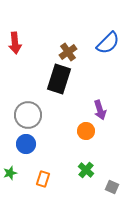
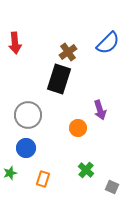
orange circle: moved 8 px left, 3 px up
blue circle: moved 4 px down
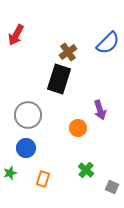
red arrow: moved 1 px right, 8 px up; rotated 35 degrees clockwise
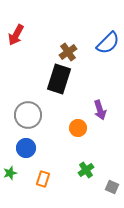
green cross: rotated 14 degrees clockwise
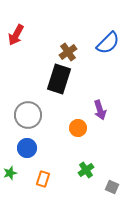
blue circle: moved 1 px right
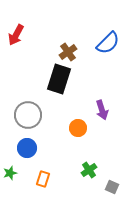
purple arrow: moved 2 px right
green cross: moved 3 px right
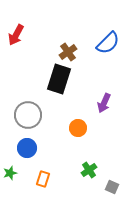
purple arrow: moved 2 px right, 7 px up; rotated 42 degrees clockwise
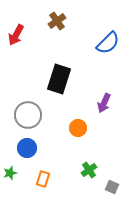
brown cross: moved 11 px left, 31 px up
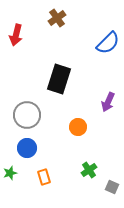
brown cross: moved 3 px up
red arrow: rotated 15 degrees counterclockwise
purple arrow: moved 4 px right, 1 px up
gray circle: moved 1 px left
orange circle: moved 1 px up
orange rectangle: moved 1 px right, 2 px up; rotated 35 degrees counterclockwise
